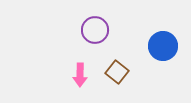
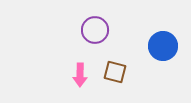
brown square: moved 2 px left; rotated 25 degrees counterclockwise
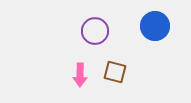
purple circle: moved 1 px down
blue circle: moved 8 px left, 20 px up
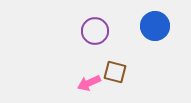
pink arrow: moved 9 px right, 8 px down; rotated 65 degrees clockwise
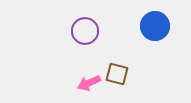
purple circle: moved 10 px left
brown square: moved 2 px right, 2 px down
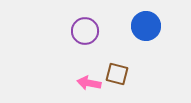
blue circle: moved 9 px left
pink arrow: rotated 35 degrees clockwise
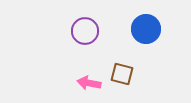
blue circle: moved 3 px down
brown square: moved 5 px right
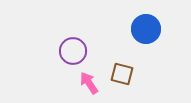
purple circle: moved 12 px left, 20 px down
pink arrow: rotated 45 degrees clockwise
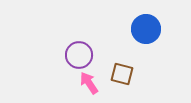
purple circle: moved 6 px right, 4 px down
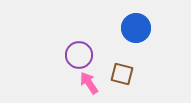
blue circle: moved 10 px left, 1 px up
